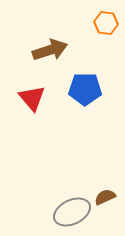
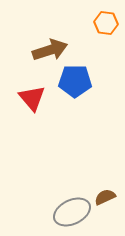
blue pentagon: moved 10 px left, 8 px up
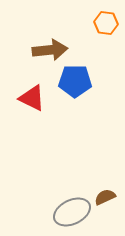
brown arrow: rotated 12 degrees clockwise
red triangle: rotated 24 degrees counterclockwise
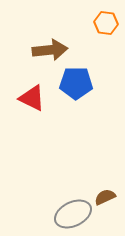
blue pentagon: moved 1 px right, 2 px down
gray ellipse: moved 1 px right, 2 px down
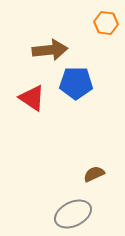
red triangle: rotated 8 degrees clockwise
brown semicircle: moved 11 px left, 23 px up
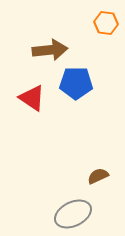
brown semicircle: moved 4 px right, 2 px down
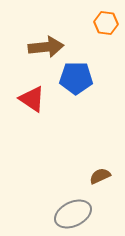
brown arrow: moved 4 px left, 3 px up
blue pentagon: moved 5 px up
red triangle: moved 1 px down
brown semicircle: moved 2 px right
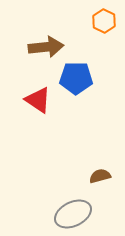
orange hexagon: moved 2 px left, 2 px up; rotated 20 degrees clockwise
red triangle: moved 6 px right, 1 px down
brown semicircle: rotated 10 degrees clockwise
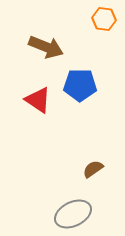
orange hexagon: moved 2 px up; rotated 20 degrees counterclockwise
brown arrow: rotated 28 degrees clockwise
blue pentagon: moved 4 px right, 7 px down
brown semicircle: moved 7 px left, 7 px up; rotated 20 degrees counterclockwise
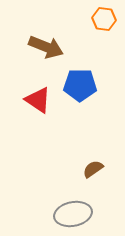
gray ellipse: rotated 15 degrees clockwise
